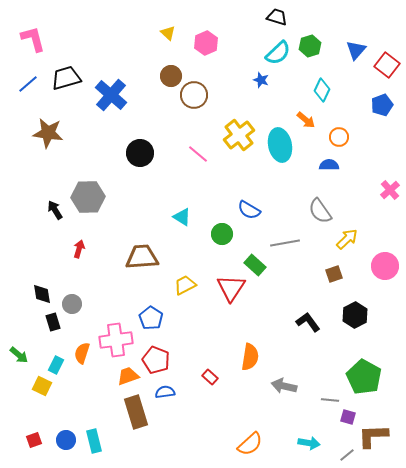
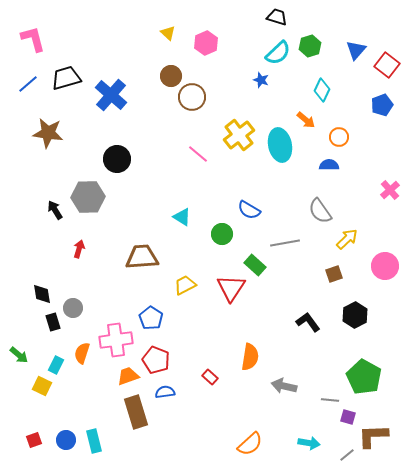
brown circle at (194, 95): moved 2 px left, 2 px down
black circle at (140, 153): moved 23 px left, 6 px down
gray circle at (72, 304): moved 1 px right, 4 px down
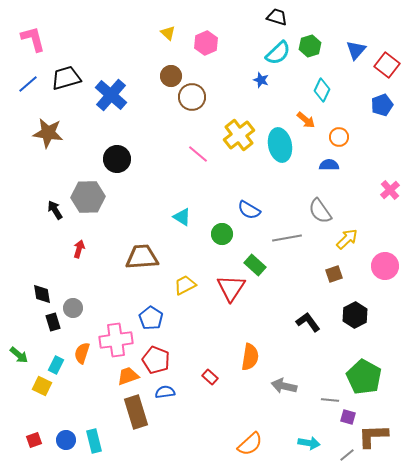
gray line at (285, 243): moved 2 px right, 5 px up
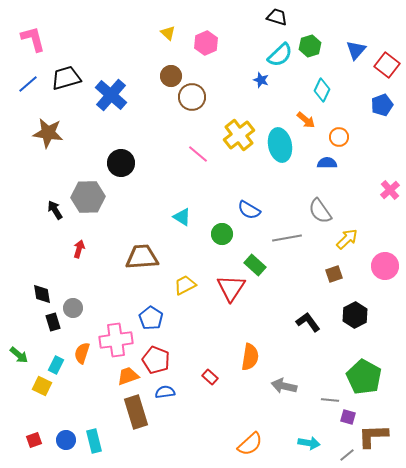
cyan semicircle at (278, 53): moved 2 px right, 2 px down
black circle at (117, 159): moved 4 px right, 4 px down
blue semicircle at (329, 165): moved 2 px left, 2 px up
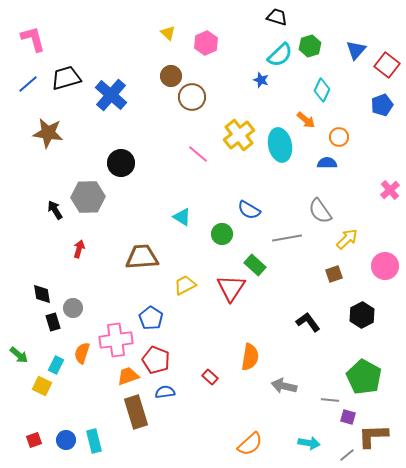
black hexagon at (355, 315): moved 7 px right
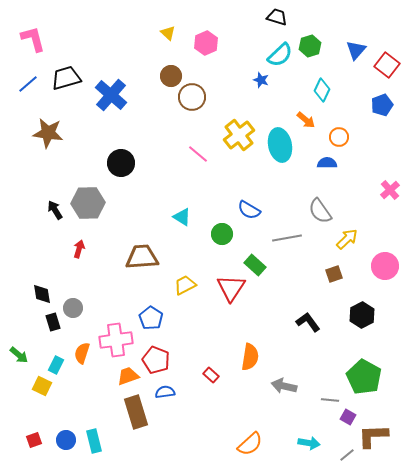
gray hexagon at (88, 197): moved 6 px down
red rectangle at (210, 377): moved 1 px right, 2 px up
purple square at (348, 417): rotated 14 degrees clockwise
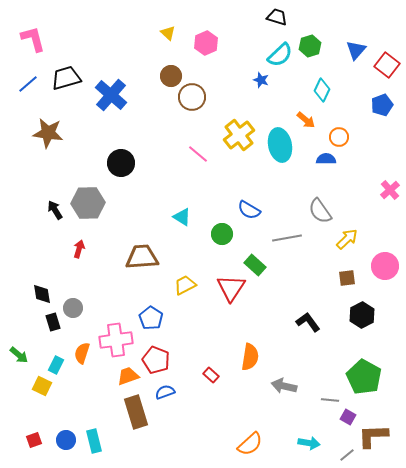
blue semicircle at (327, 163): moved 1 px left, 4 px up
brown square at (334, 274): moved 13 px right, 4 px down; rotated 12 degrees clockwise
blue semicircle at (165, 392): rotated 12 degrees counterclockwise
